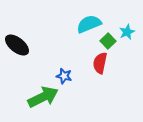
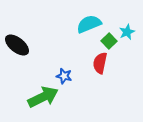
green square: moved 1 px right
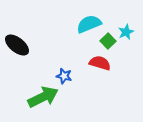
cyan star: moved 1 px left
green square: moved 1 px left
red semicircle: rotated 95 degrees clockwise
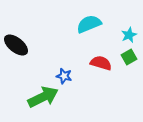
cyan star: moved 3 px right, 3 px down
green square: moved 21 px right, 16 px down; rotated 14 degrees clockwise
black ellipse: moved 1 px left
red semicircle: moved 1 px right
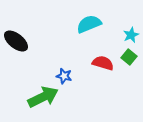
cyan star: moved 2 px right
black ellipse: moved 4 px up
green square: rotated 21 degrees counterclockwise
red semicircle: moved 2 px right
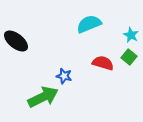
cyan star: rotated 21 degrees counterclockwise
